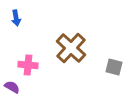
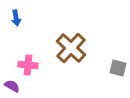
gray square: moved 4 px right, 1 px down
purple semicircle: moved 1 px up
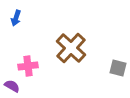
blue arrow: rotated 28 degrees clockwise
pink cross: moved 1 px down; rotated 12 degrees counterclockwise
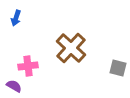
purple semicircle: moved 2 px right
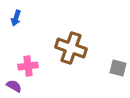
brown cross: rotated 24 degrees counterclockwise
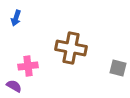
brown cross: rotated 8 degrees counterclockwise
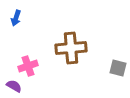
brown cross: rotated 16 degrees counterclockwise
pink cross: rotated 12 degrees counterclockwise
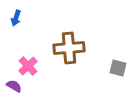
brown cross: moved 2 px left
pink cross: rotated 24 degrees counterclockwise
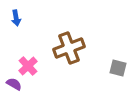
blue arrow: rotated 28 degrees counterclockwise
brown cross: rotated 16 degrees counterclockwise
purple semicircle: moved 2 px up
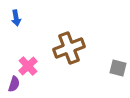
purple semicircle: rotated 77 degrees clockwise
